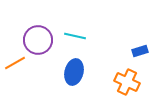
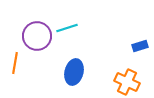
cyan line: moved 8 px left, 8 px up; rotated 30 degrees counterclockwise
purple circle: moved 1 px left, 4 px up
blue rectangle: moved 5 px up
orange line: rotated 50 degrees counterclockwise
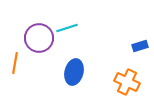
purple circle: moved 2 px right, 2 px down
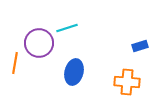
purple circle: moved 5 px down
orange cross: rotated 20 degrees counterclockwise
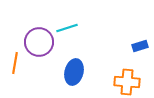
purple circle: moved 1 px up
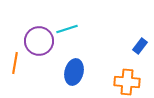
cyan line: moved 1 px down
purple circle: moved 1 px up
blue rectangle: rotated 35 degrees counterclockwise
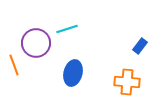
purple circle: moved 3 px left, 2 px down
orange line: moved 1 px left, 2 px down; rotated 30 degrees counterclockwise
blue ellipse: moved 1 px left, 1 px down
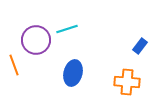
purple circle: moved 3 px up
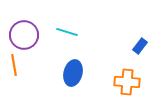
cyan line: moved 3 px down; rotated 35 degrees clockwise
purple circle: moved 12 px left, 5 px up
orange line: rotated 10 degrees clockwise
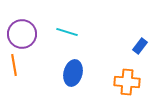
purple circle: moved 2 px left, 1 px up
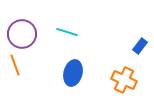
orange line: moved 1 px right; rotated 10 degrees counterclockwise
orange cross: moved 3 px left, 2 px up; rotated 20 degrees clockwise
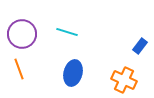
orange line: moved 4 px right, 4 px down
